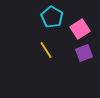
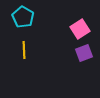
cyan pentagon: moved 29 px left
yellow line: moved 22 px left; rotated 30 degrees clockwise
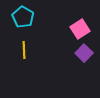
purple square: rotated 24 degrees counterclockwise
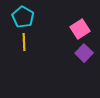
yellow line: moved 8 px up
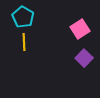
purple square: moved 5 px down
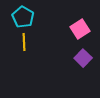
purple square: moved 1 px left
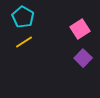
yellow line: rotated 60 degrees clockwise
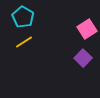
pink square: moved 7 px right
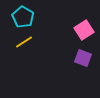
pink square: moved 3 px left, 1 px down
purple square: rotated 24 degrees counterclockwise
